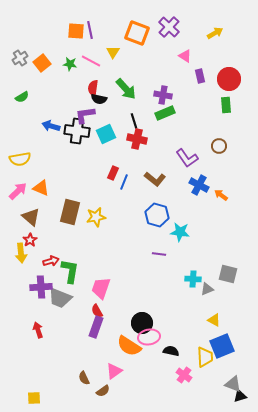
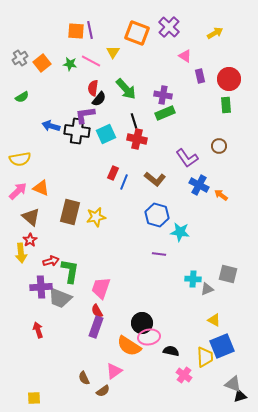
black semicircle at (99, 99): rotated 63 degrees counterclockwise
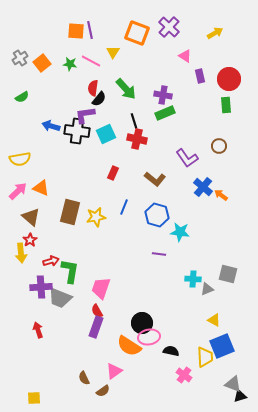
blue line at (124, 182): moved 25 px down
blue cross at (199, 185): moved 4 px right, 2 px down; rotated 12 degrees clockwise
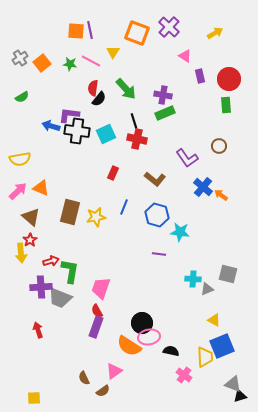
purple L-shape at (85, 115): moved 16 px left; rotated 15 degrees clockwise
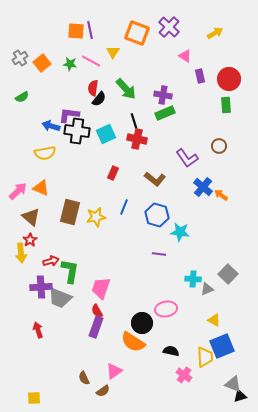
yellow semicircle at (20, 159): moved 25 px right, 6 px up
gray square at (228, 274): rotated 30 degrees clockwise
pink ellipse at (149, 337): moved 17 px right, 28 px up
orange semicircle at (129, 346): moved 4 px right, 4 px up
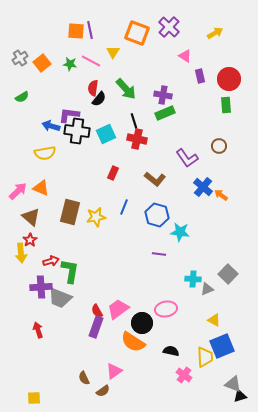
pink trapezoid at (101, 288): moved 17 px right, 21 px down; rotated 35 degrees clockwise
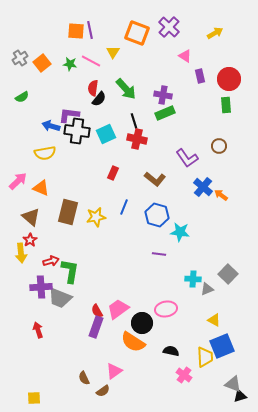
pink arrow at (18, 191): moved 10 px up
brown rectangle at (70, 212): moved 2 px left
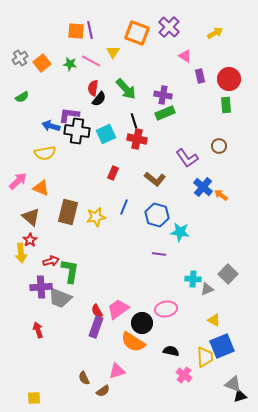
pink triangle at (114, 371): moved 3 px right; rotated 18 degrees clockwise
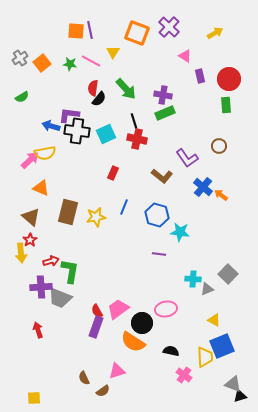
brown L-shape at (155, 179): moved 7 px right, 3 px up
pink arrow at (18, 181): moved 12 px right, 21 px up
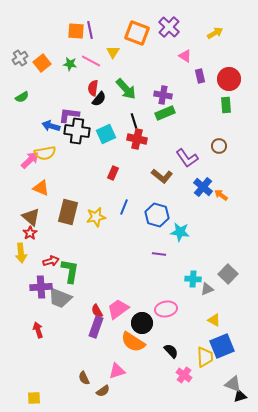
red star at (30, 240): moved 7 px up
black semicircle at (171, 351): rotated 35 degrees clockwise
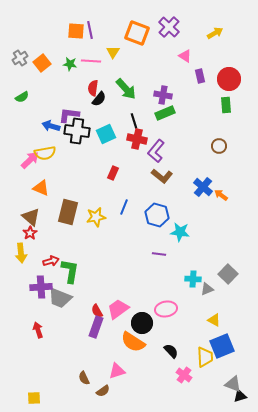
pink line at (91, 61): rotated 24 degrees counterclockwise
purple L-shape at (187, 158): moved 31 px left, 7 px up; rotated 75 degrees clockwise
